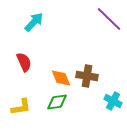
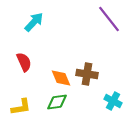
purple line: rotated 8 degrees clockwise
brown cross: moved 2 px up
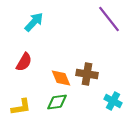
red semicircle: rotated 54 degrees clockwise
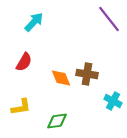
green diamond: moved 19 px down
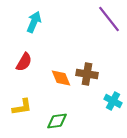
cyan arrow: rotated 20 degrees counterclockwise
yellow L-shape: moved 1 px right
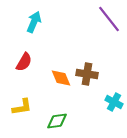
cyan cross: moved 1 px right, 1 px down
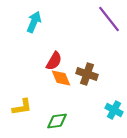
red semicircle: moved 30 px right, 1 px up
brown cross: rotated 10 degrees clockwise
cyan cross: moved 8 px down
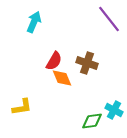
brown cross: moved 11 px up
orange diamond: moved 1 px right
green diamond: moved 35 px right
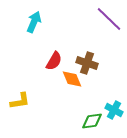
purple line: rotated 8 degrees counterclockwise
orange diamond: moved 10 px right, 1 px down
yellow L-shape: moved 2 px left, 6 px up
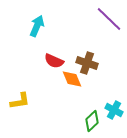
cyan arrow: moved 3 px right, 4 px down
red semicircle: rotated 84 degrees clockwise
green diamond: rotated 35 degrees counterclockwise
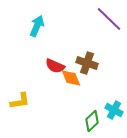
red semicircle: moved 1 px right, 5 px down
orange diamond: moved 1 px left, 1 px up
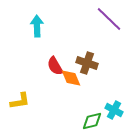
cyan arrow: rotated 25 degrees counterclockwise
red semicircle: rotated 36 degrees clockwise
green diamond: rotated 30 degrees clockwise
